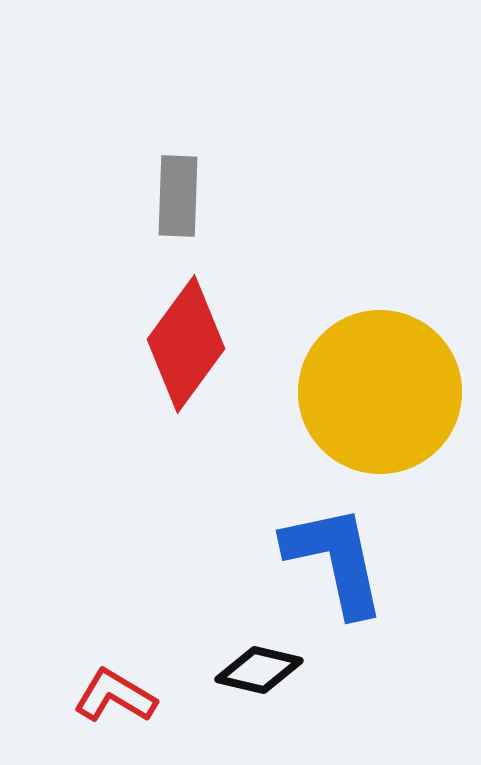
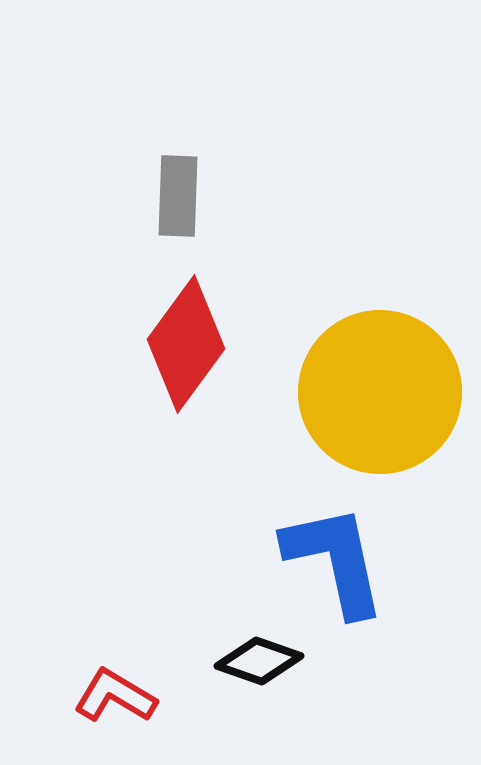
black diamond: moved 9 px up; rotated 6 degrees clockwise
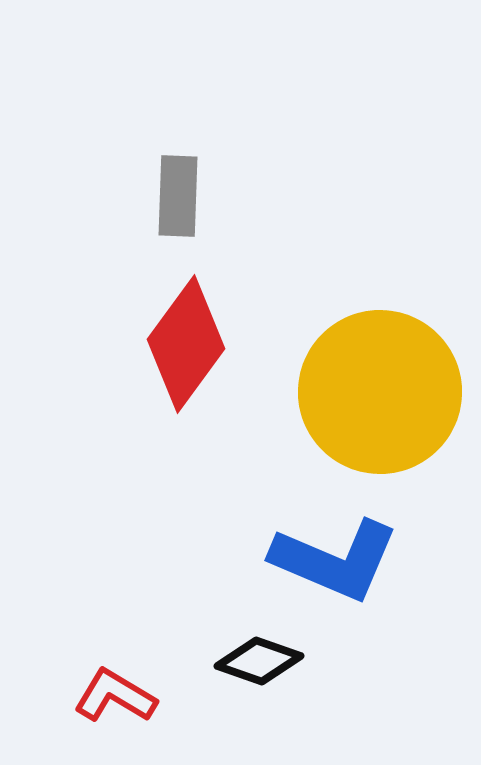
blue L-shape: rotated 125 degrees clockwise
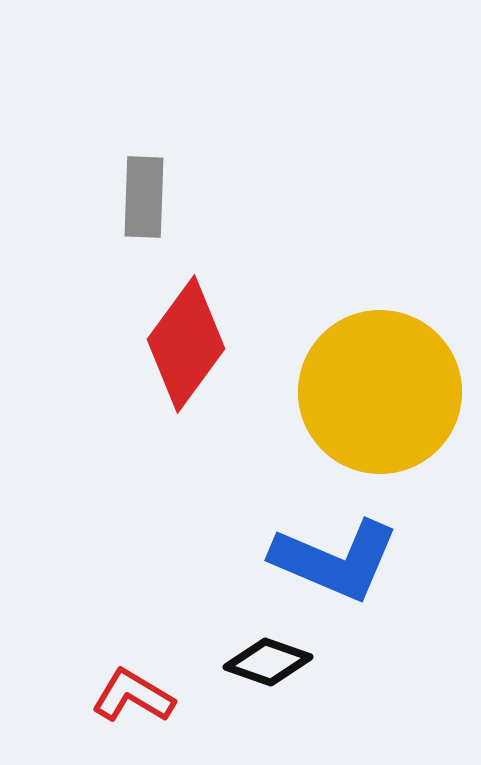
gray rectangle: moved 34 px left, 1 px down
black diamond: moved 9 px right, 1 px down
red L-shape: moved 18 px right
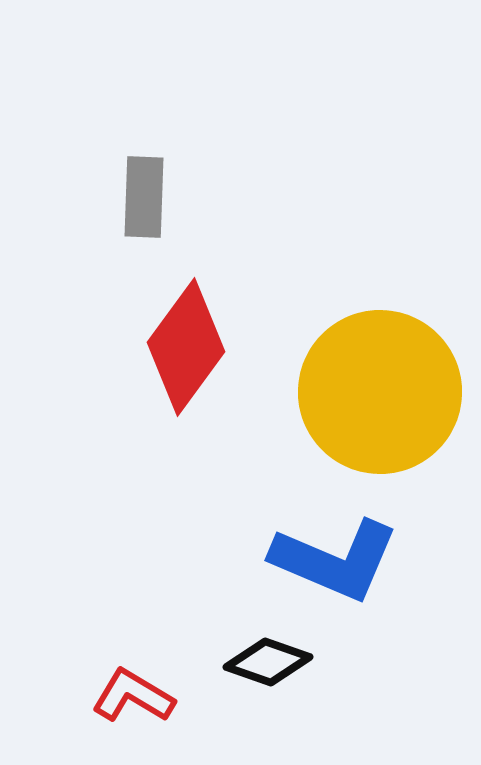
red diamond: moved 3 px down
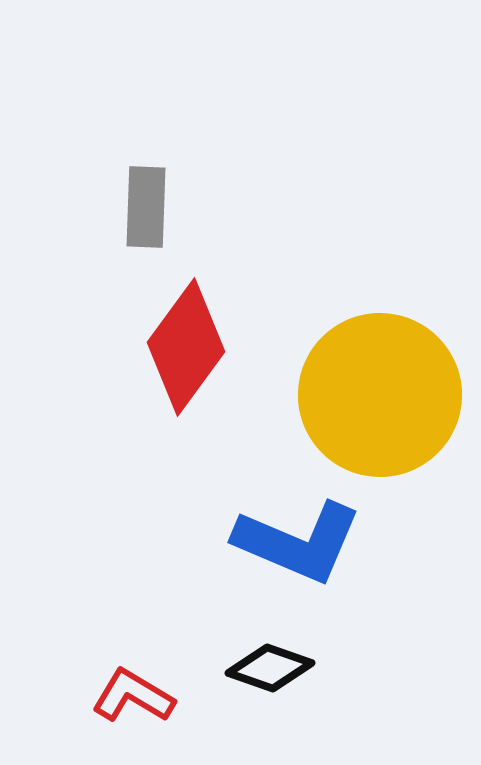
gray rectangle: moved 2 px right, 10 px down
yellow circle: moved 3 px down
blue L-shape: moved 37 px left, 18 px up
black diamond: moved 2 px right, 6 px down
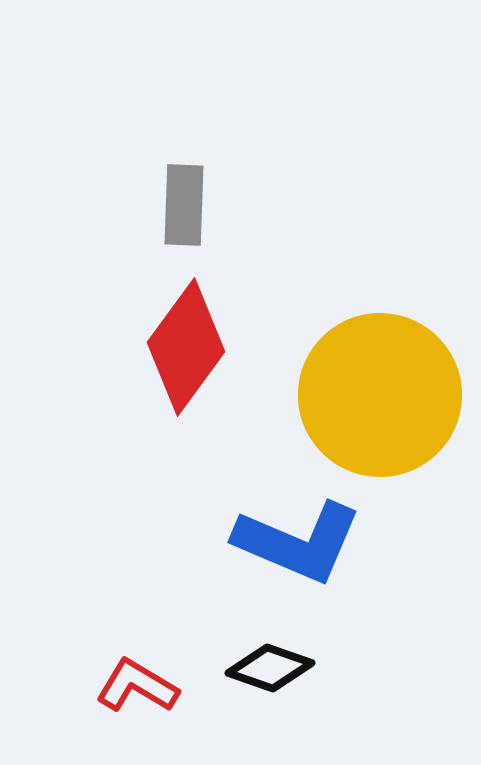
gray rectangle: moved 38 px right, 2 px up
red L-shape: moved 4 px right, 10 px up
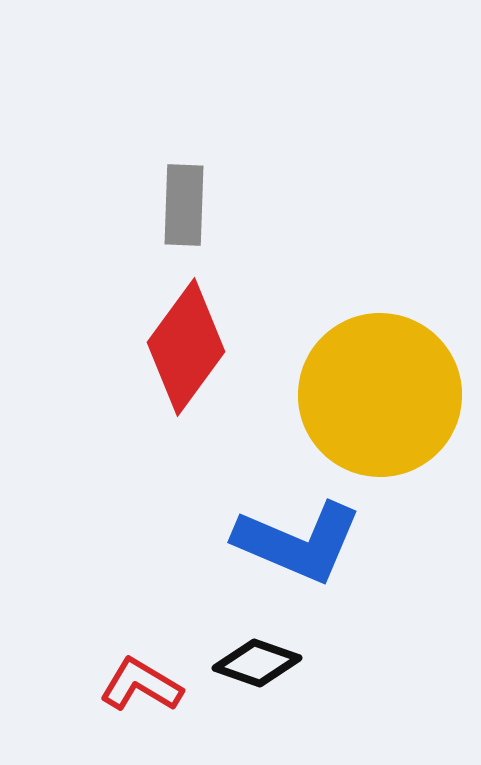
black diamond: moved 13 px left, 5 px up
red L-shape: moved 4 px right, 1 px up
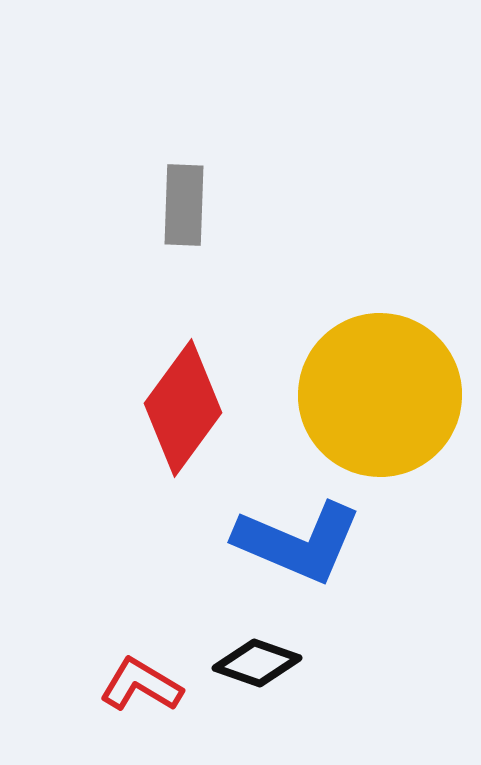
red diamond: moved 3 px left, 61 px down
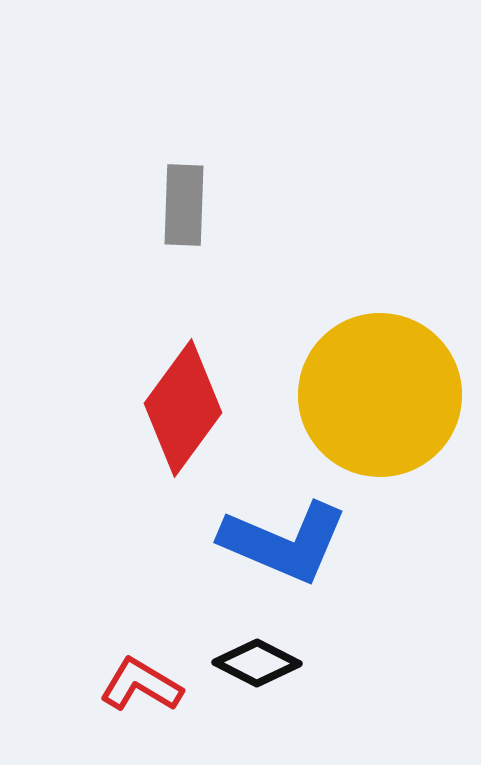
blue L-shape: moved 14 px left
black diamond: rotated 8 degrees clockwise
